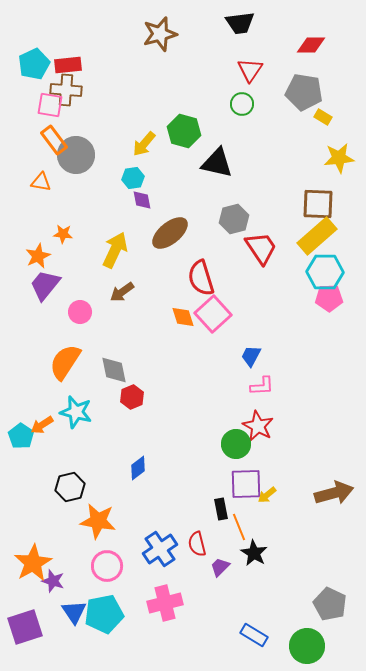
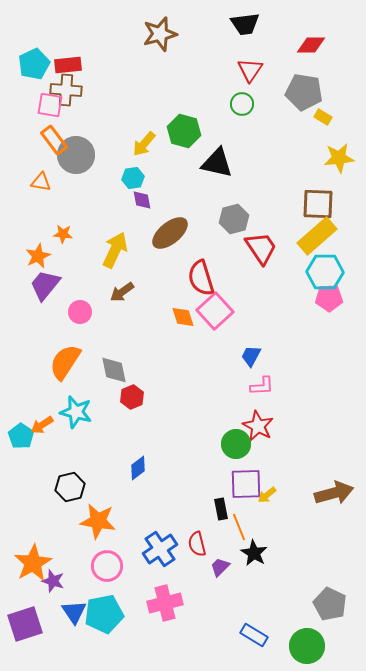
black trapezoid at (240, 23): moved 5 px right, 1 px down
pink square at (213, 314): moved 2 px right, 3 px up
purple square at (25, 627): moved 3 px up
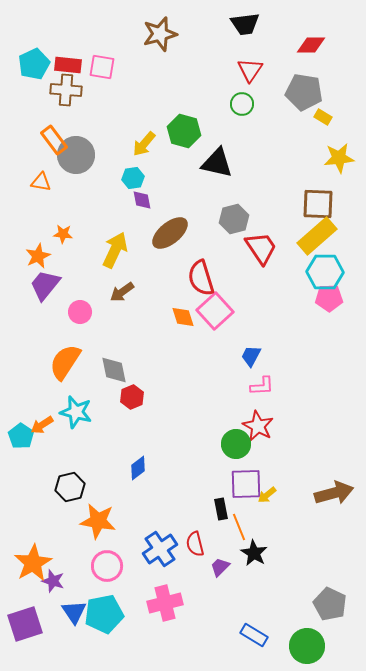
red rectangle at (68, 65): rotated 12 degrees clockwise
pink square at (50, 105): moved 52 px right, 38 px up
red semicircle at (197, 544): moved 2 px left
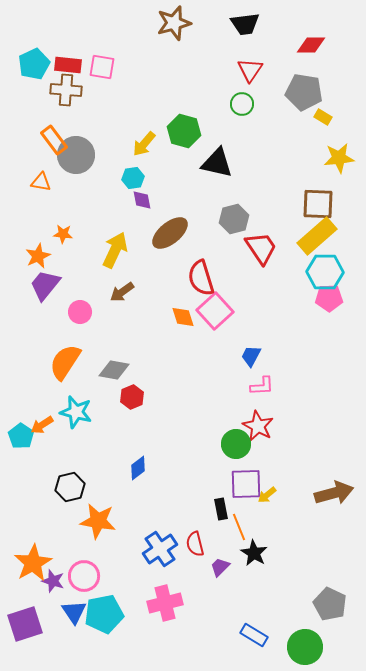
brown star at (160, 34): moved 14 px right, 11 px up
gray diamond at (114, 370): rotated 68 degrees counterclockwise
pink circle at (107, 566): moved 23 px left, 10 px down
green circle at (307, 646): moved 2 px left, 1 px down
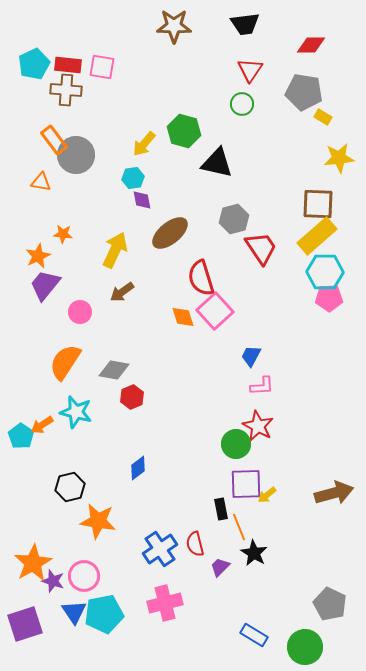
brown star at (174, 23): moved 3 px down; rotated 16 degrees clockwise
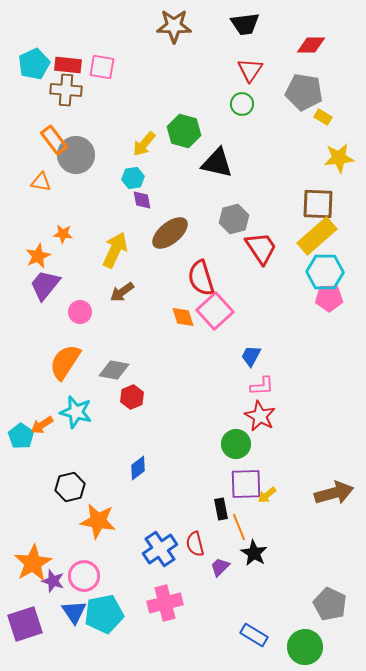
red star at (258, 426): moved 2 px right, 10 px up
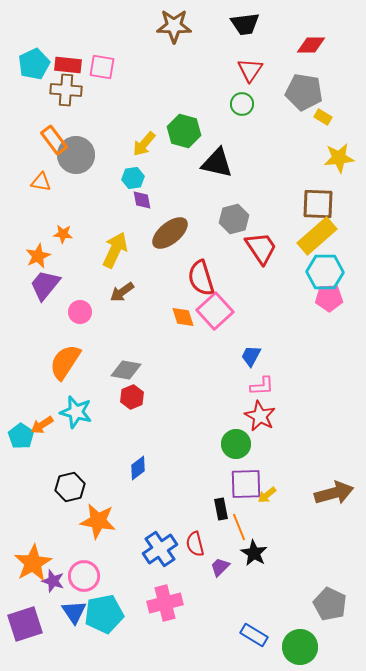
gray diamond at (114, 370): moved 12 px right
green circle at (305, 647): moved 5 px left
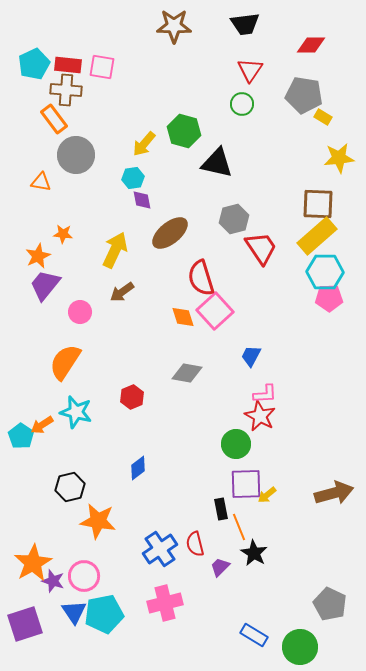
gray pentagon at (304, 92): moved 3 px down
orange rectangle at (54, 140): moved 21 px up
gray diamond at (126, 370): moved 61 px right, 3 px down
pink L-shape at (262, 386): moved 3 px right, 8 px down
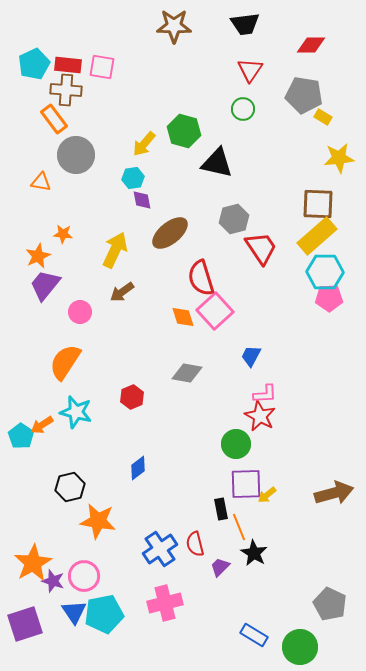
green circle at (242, 104): moved 1 px right, 5 px down
